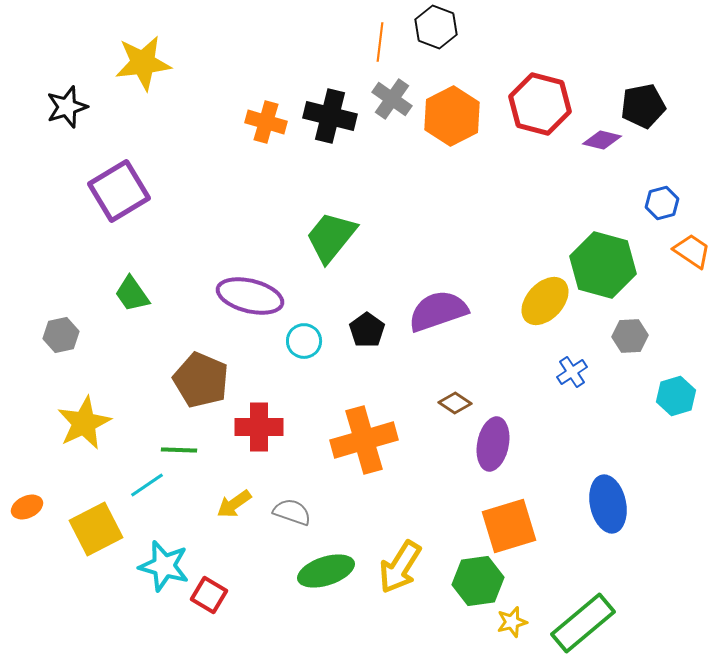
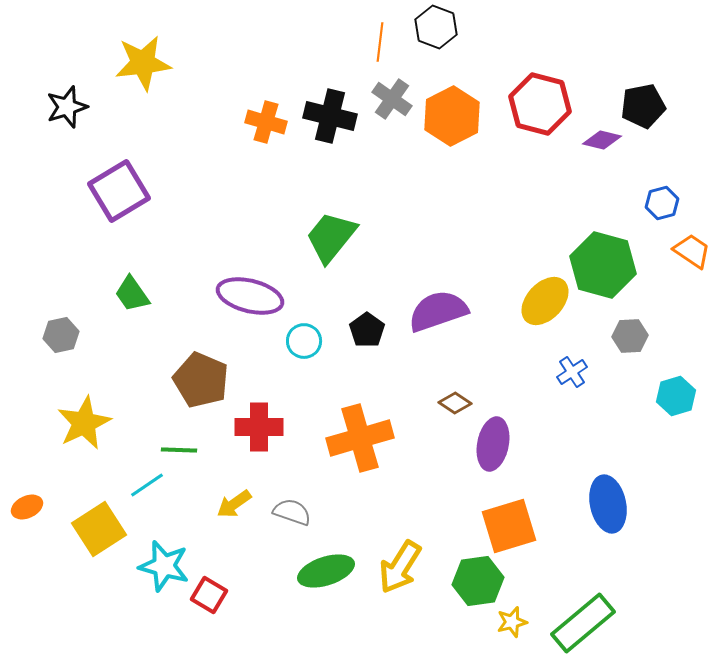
orange cross at (364, 440): moved 4 px left, 2 px up
yellow square at (96, 529): moved 3 px right; rotated 6 degrees counterclockwise
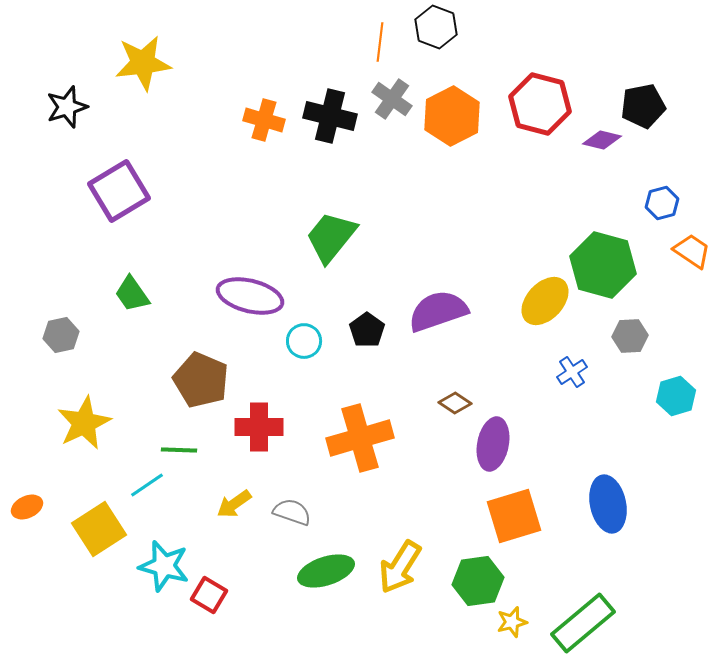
orange cross at (266, 122): moved 2 px left, 2 px up
orange square at (509, 526): moved 5 px right, 10 px up
